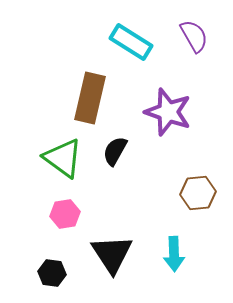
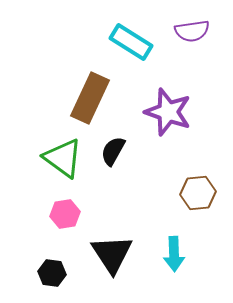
purple semicircle: moved 2 px left, 5 px up; rotated 112 degrees clockwise
brown rectangle: rotated 12 degrees clockwise
black semicircle: moved 2 px left
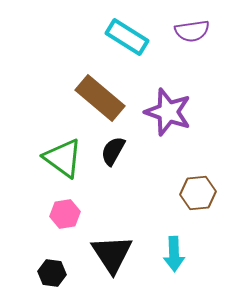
cyan rectangle: moved 4 px left, 5 px up
brown rectangle: moved 10 px right; rotated 75 degrees counterclockwise
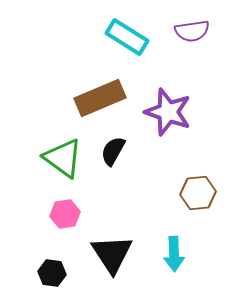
brown rectangle: rotated 63 degrees counterclockwise
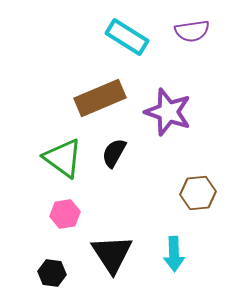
black semicircle: moved 1 px right, 2 px down
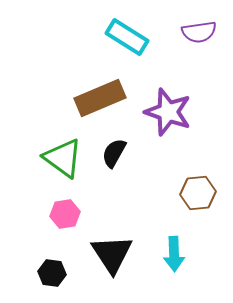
purple semicircle: moved 7 px right, 1 px down
